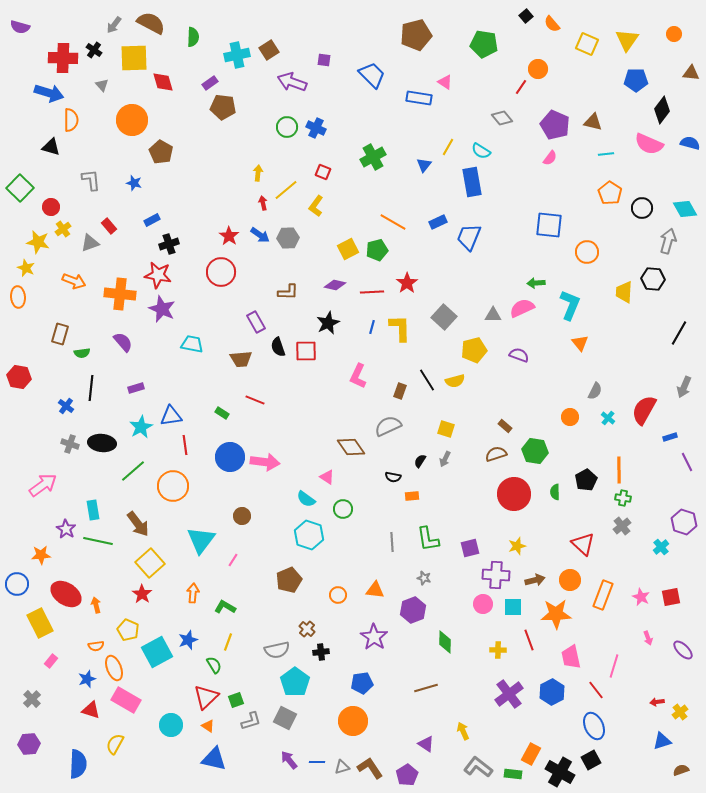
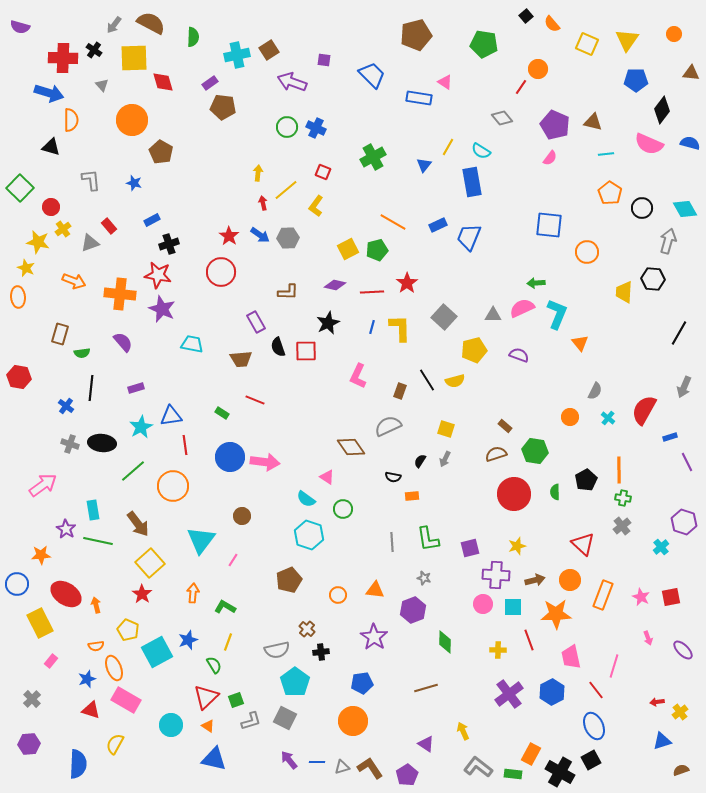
blue rectangle at (438, 222): moved 3 px down
cyan L-shape at (570, 305): moved 13 px left, 9 px down
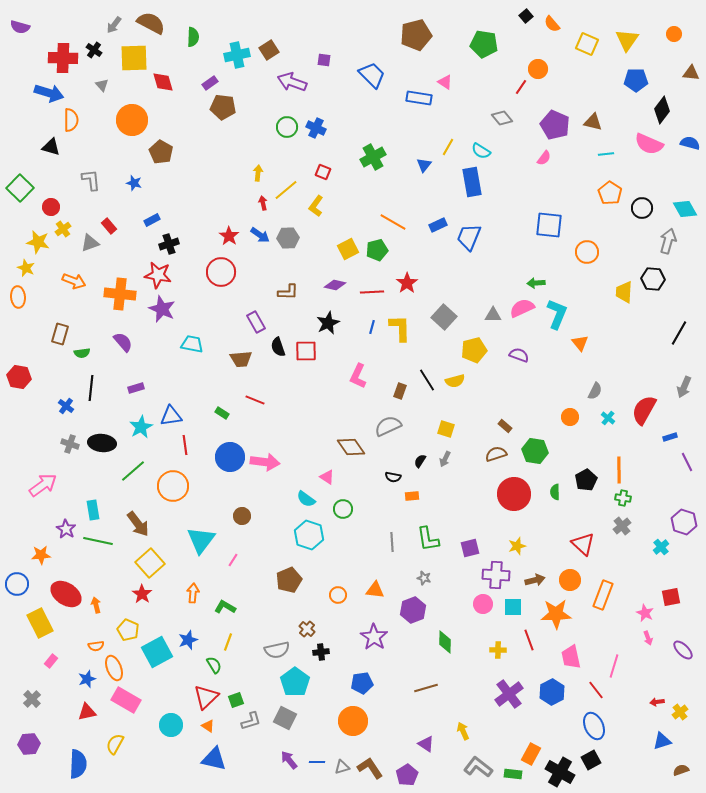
pink semicircle at (550, 158): moved 6 px left
pink star at (641, 597): moved 4 px right, 16 px down
red triangle at (91, 710): moved 4 px left, 2 px down; rotated 30 degrees counterclockwise
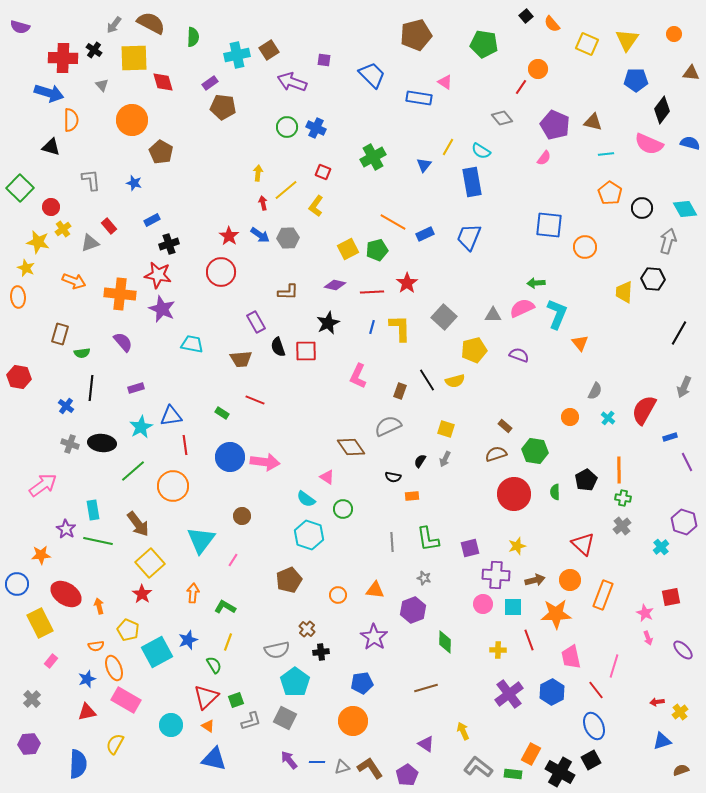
blue rectangle at (438, 225): moved 13 px left, 9 px down
orange circle at (587, 252): moved 2 px left, 5 px up
orange arrow at (96, 605): moved 3 px right, 1 px down
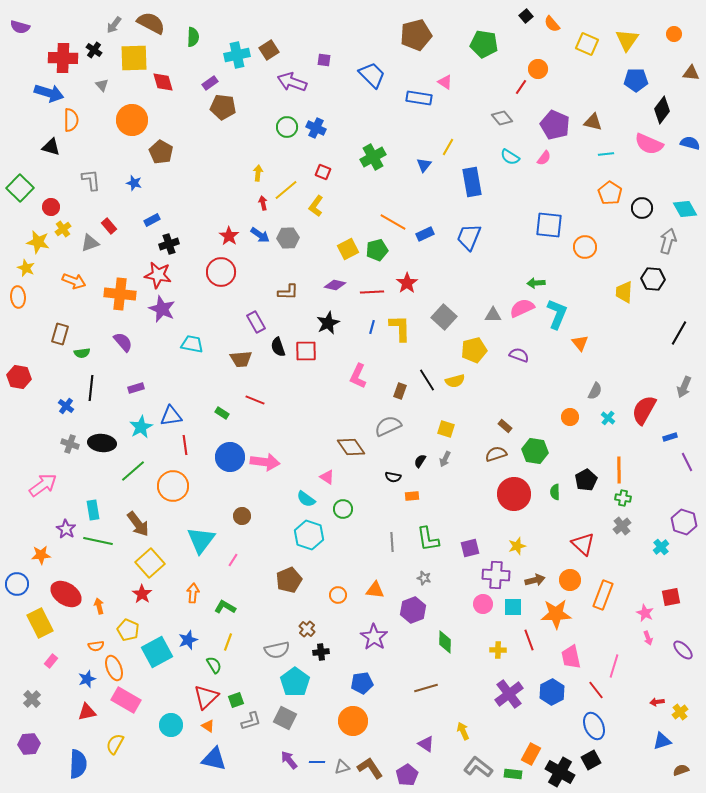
cyan semicircle at (481, 151): moved 29 px right, 6 px down
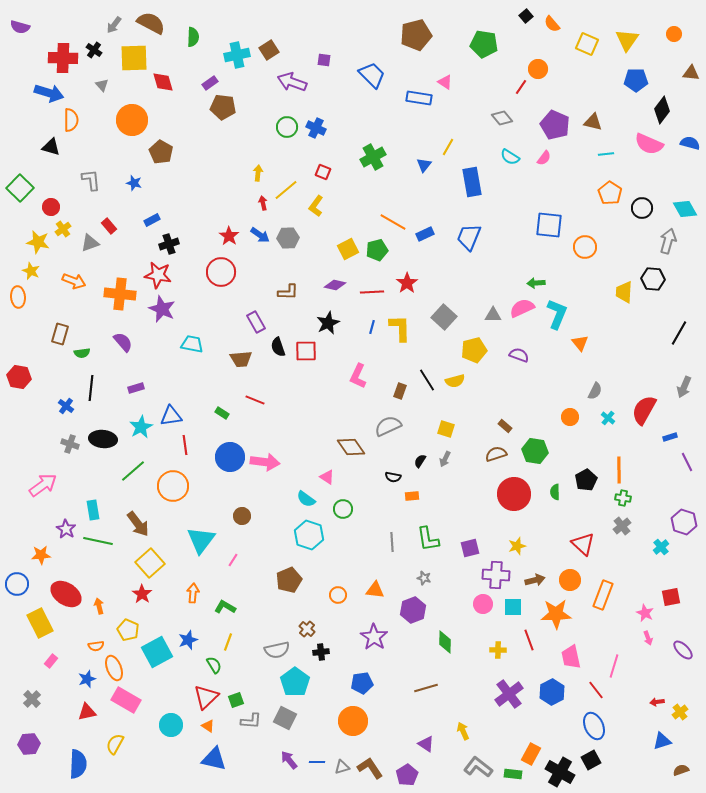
yellow star at (26, 268): moved 5 px right, 3 px down
black ellipse at (102, 443): moved 1 px right, 4 px up
gray L-shape at (251, 721): rotated 20 degrees clockwise
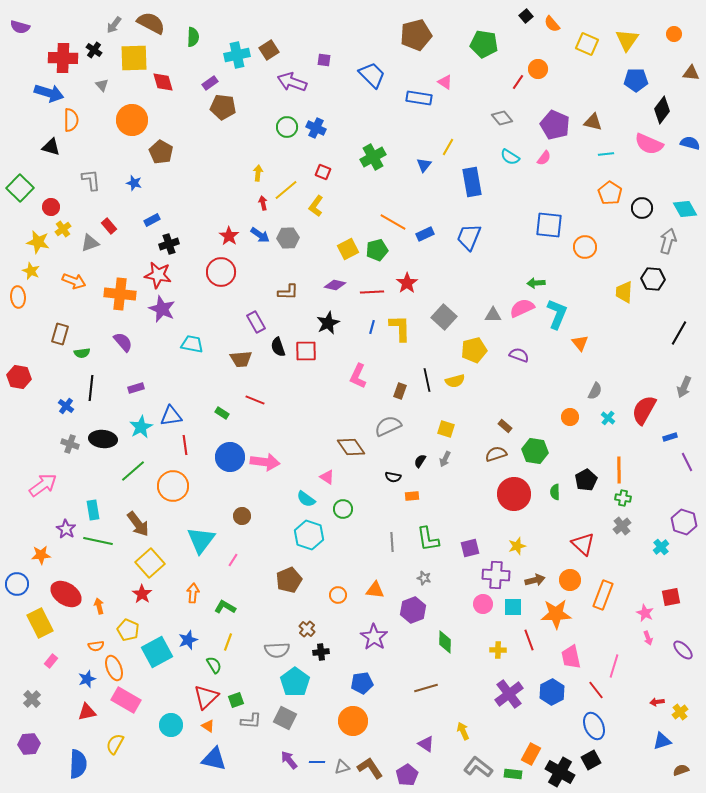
red line at (521, 87): moved 3 px left, 5 px up
black line at (427, 380): rotated 20 degrees clockwise
gray semicircle at (277, 650): rotated 10 degrees clockwise
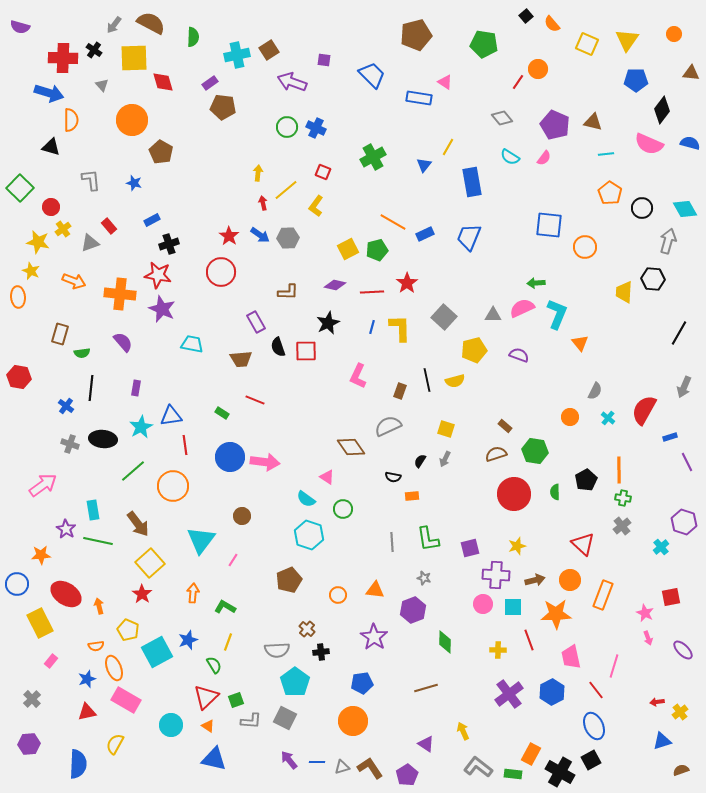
purple rectangle at (136, 388): rotated 63 degrees counterclockwise
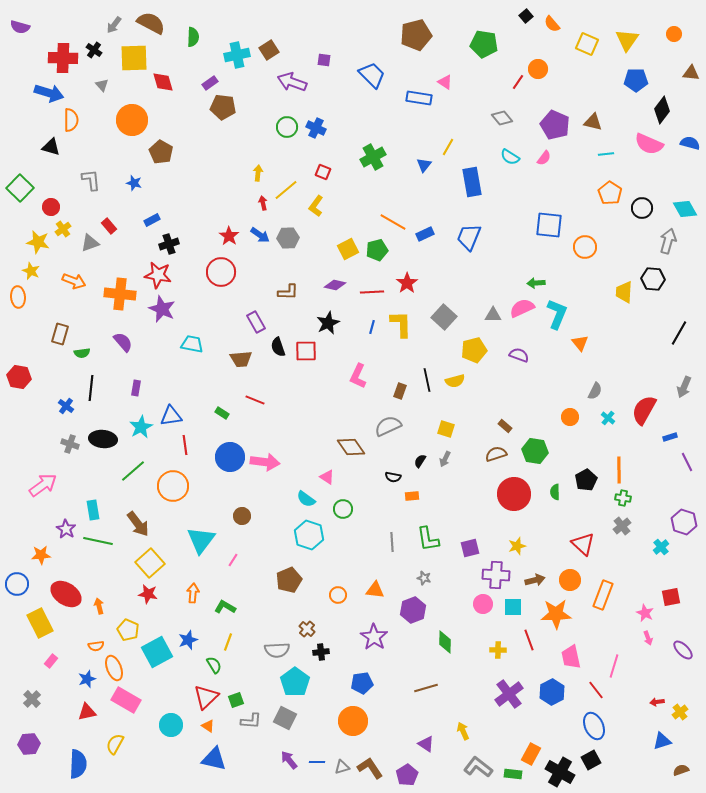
yellow L-shape at (400, 328): moved 1 px right, 4 px up
red star at (142, 594): moved 6 px right; rotated 24 degrees counterclockwise
